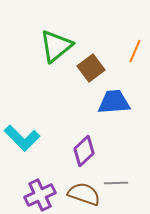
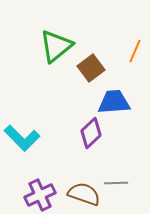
purple diamond: moved 7 px right, 18 px up
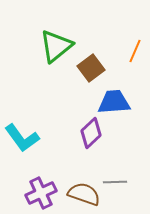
cyan L-shape: rotated 9 degrees clockwise
gray line: moved 1 px left, 1 px up
purple cross: moved 1 px right, 2 px up
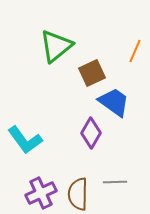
brown square: moved 1 px right, 5 px down; rotated 12 degrees clockwise
blue trapezoid: rotated 40 degrees clockwise
purple diamond: rotated 16 degrees counterclockwise
cyan L-shape: moved 3 px right, 2 px down
brown semicircle: moved 6 px left; rotated 108 degrees counterclockwise
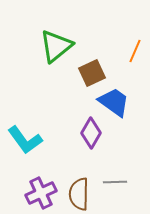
brown semicircle: moved 1 px right
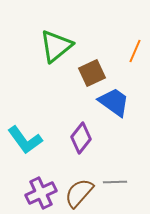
purple diamond: moved 10 px left, 5 px down; rotated 8 degrees clockwise
brown semicircle: moved 1 px up; rotated 40 degrees clockwise
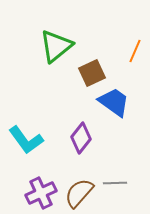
cyan L-shape: moved 1 px right
gray line: moved 1 px down
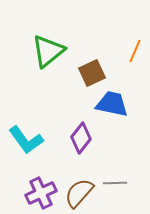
green triangle: moved 8 px left, 5 px down
blue trapezoid: moved 2 px left, 2 px down; rotated 24 degrees counterclockwise
